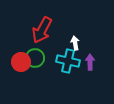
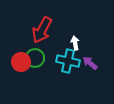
purple arrow: moved 1 px down; rotated 49 degrees counterclockwise
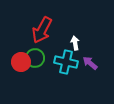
cyan cross: moved 2 px left, 1 px down
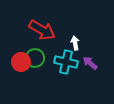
red arrow: rotated 88 degrees counterclockwise
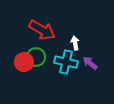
green circle: moved 1 px right, 1 px up
red circle: moved 3 px right
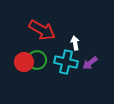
green circle: moved 1 px right, 3 px down
purple arrow: rotated 77 degrees counterclockwise
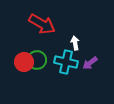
red arrow: moved 6 px up
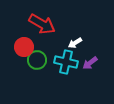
white arrow: rotated 112 degrees counterclockwise
red circle: moved 15 px up
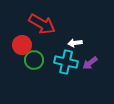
white arrow: rotated 24 degrees clockwise
red circle: moved 2 px left, 2 px up
green circle: moved 3 px left
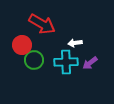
cyan cross: rotated 15 degrees counterclockwise
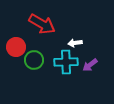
red circle: moved 6 px left, 2 px down
purple arrow: moved 2 px down
